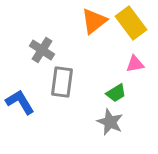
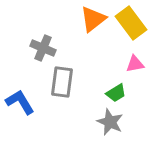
orange triangle: moved 1 px left, 2 px up
gray cross: moved 1 px right, 2 px up; rotated 10 degrees counterclockwise
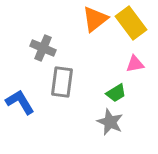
orange triangle: moved 2 px right
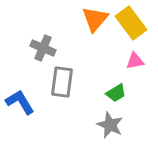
orange triangle: rotated 12 degrees counterclockwise
pink triangle: moved 3 px up
gray star: moved 3 px down
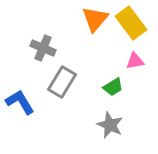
gray rectangle: rotated 24 degrees clockwise
green trapezoid: moved 3 px left, 6 px up
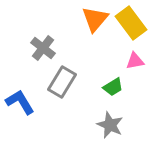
gray cross: rotated 15 degrees clockwise
